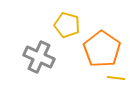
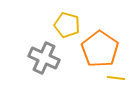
orange pentagon: moved 2 px left
gray cross: moved 5 px right, 1 px down
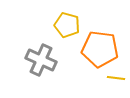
orange pentagon: rotated 27 degrees counterclockwise
gray cross: moved 3 px left, 2 px down
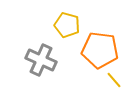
orange pentagon: moved 1 px down
yellow line: moved 2 px left, 2 px down; rotated 42 degrees clockwise
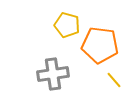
orange pentagon: moved 5 px up
gray cross: moved 12 px right, 14 px down; rotated 32 degrees counterclockwise
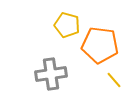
gray cross: moved 2 px left
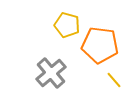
gray cross: moved 1 px up; rotated 32 degrees counterclockwise
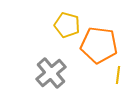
orange pentagon: moved 1 px left
yellow line: moved 4 px right, 5 px up; rotated 48 degrees clockwise
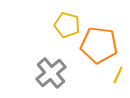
yellow line: rotated 18 degrees clockwise
